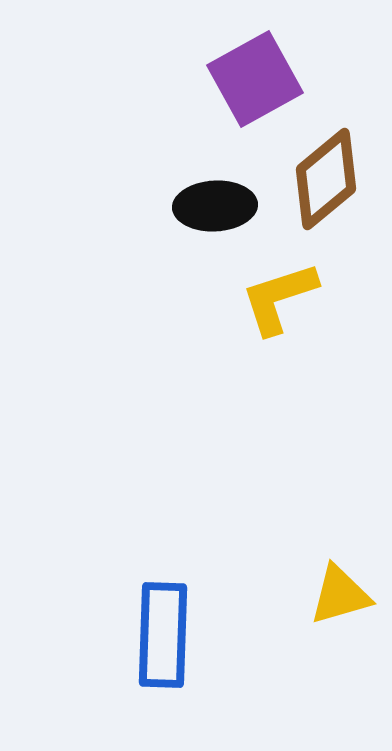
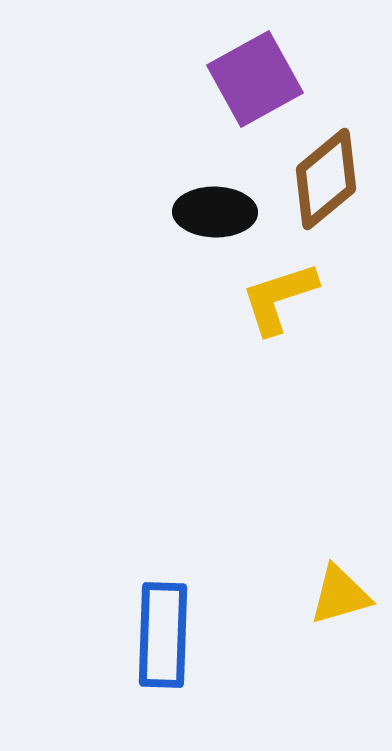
black ellipse: moved 6 px down; rotated 4 degrees clockwise
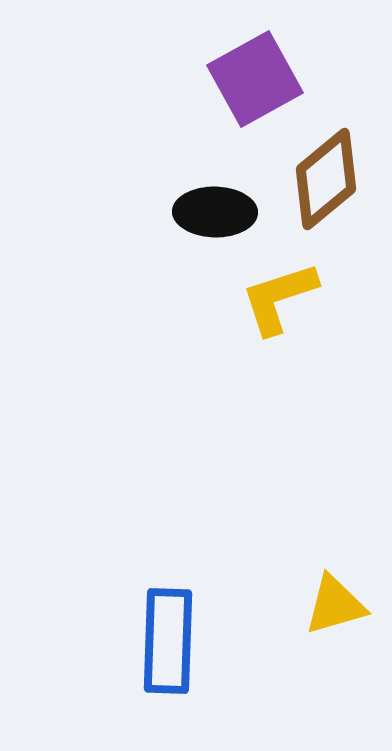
yellow triangle: moved 5 px left, 10 px down
blue rectangle: moved 5 px right, 6 px down
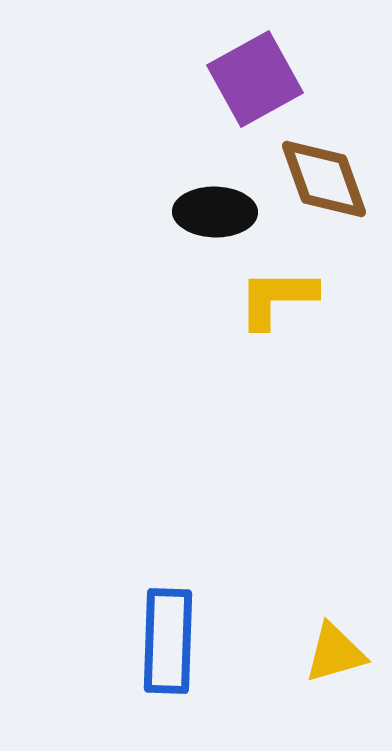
brown diamond: moved 2 px left; rotated 70 degrees counterclockwise
yellow L-shape: moved 2 px left; rotated 18 degrees clockwise
yellow triangle: moved 48 px down
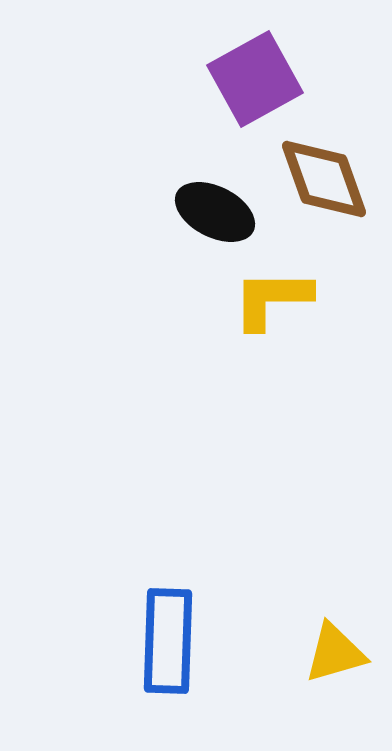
black ellipse: rotated 26 degrees clockwise
yellow L-shape: moved 5 px left, 1 px down
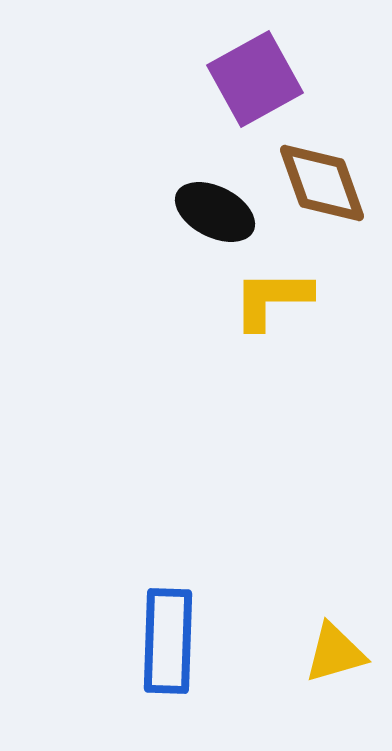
brown diamond: moved 2 px left, 4 px down
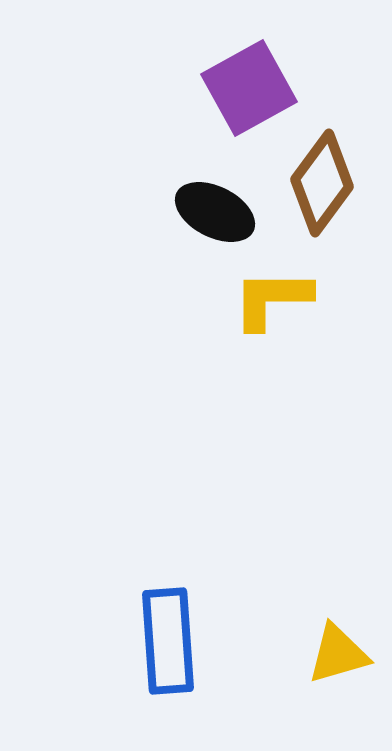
purple square: moved 6 px left, 9 px down
brown diamond: rotated 56 degrees clockwise
blue rectangle: rotated 6 degrees counterclockwise
yellow triangle: moved 3 px right, 1 px down
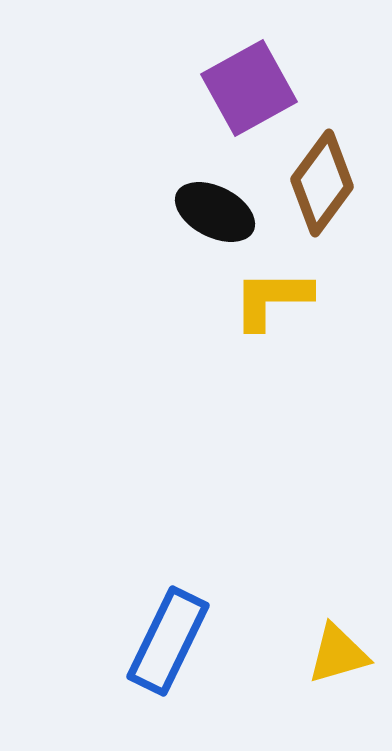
blue rectangle: rotated 30 degrees clockwise
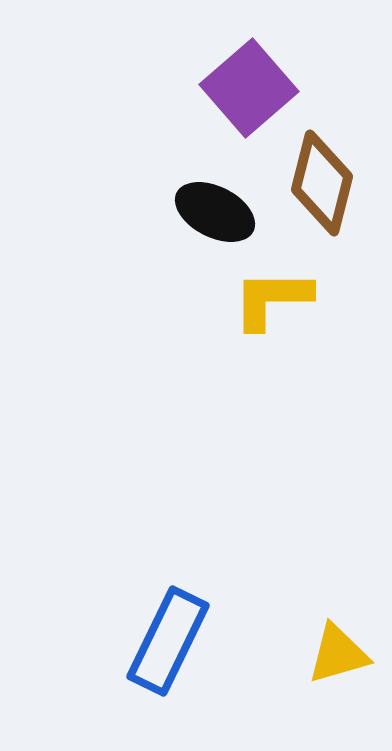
purple square: rotated 12 degrees counterclockwise
brown diamond: rotated 22 degrees counterclockwise
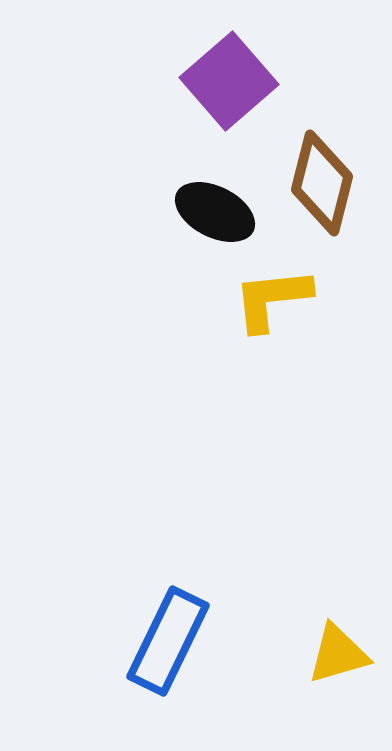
purple square: moved 20 px left, 7 px up
yellow L-shape: rotated 6 degrees counterclockwise
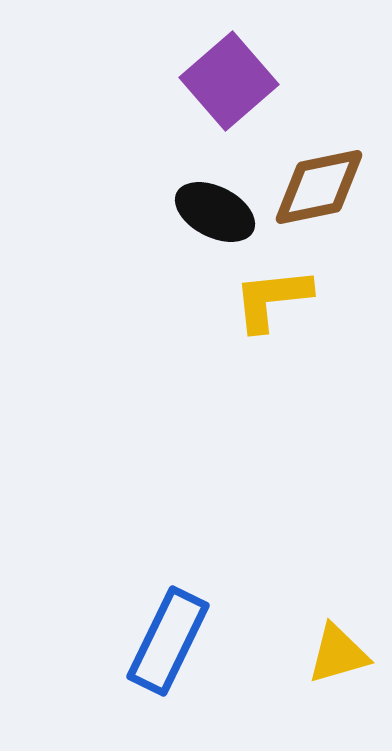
brown diamond: moved 3 px left, 4 px down; rotated 64 degrees clockwise
